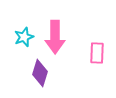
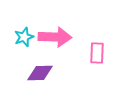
pink arrow: rotated 88 degrees counterclockwise
purple diamond: rotated 72 degrees clockwise
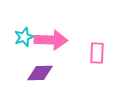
pink arrow: moved 4 px left, 3 px down
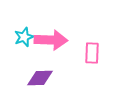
pink rectangle: moved 5 px left
purple diamond: moved 5 px down
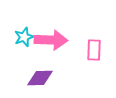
pink rectangle: moved 2 px right, 3 px up
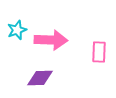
cyan star: moved 7 px left, 7 px up
pink rectangle: moved 5 px right, 2 px down
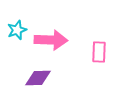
purple diamond: moved 2 px left
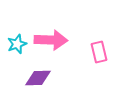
cyan star: moved 14 px down
pink rectangle: rotated 15 degrees counterclockwise
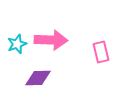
pink rectangle: moved 2 px right
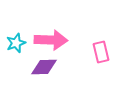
cyan star: moved 1 px left, 1 px up
purple diamond: moved 6 px right, 11 px up
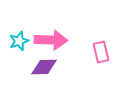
cyan star: moved 3 px right, 2 px up
